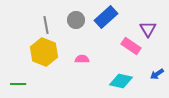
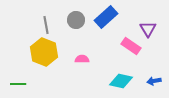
blue arrow: moved 3 px left, 7 px down; rotated 24 degrees clockwise
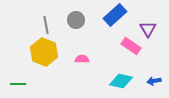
blue rectangle: moved 9 px right, 2 px up
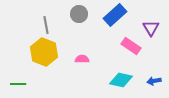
gray circle: moved 3 px right, 6 px up
purple triangle: moved 3 px right, 1 px up
cyan diamond: moved 1 px up
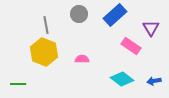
cyan diamond: moved 1 px right, 1 px up; rotated 25 degrees clockwise
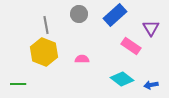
blue arrow: moved 3 px left, 4 px down
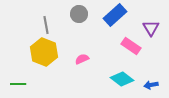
pink semicircle: rotated 24 degrees counterclockwise
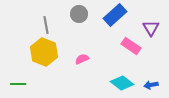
cyan diamond: moved 4 px down
